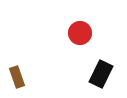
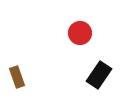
black rectangle: moved 2 px left, 1 px down; rotated 8 degrees clockwise
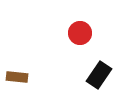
brown rectangle: rotated 65 degrees counterclockwise
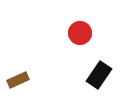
brown rectangle: moved 1 px right, 3 px down; rotated 30 degrees counterclockwise
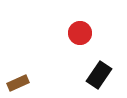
brown rectangle: moved 3 px down
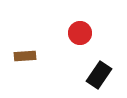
brown rectangle: moved 7 px right, 27 px up; rotated 20 degrees clockwise
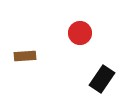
black rectangle: moved 3 px right, 4 px down
